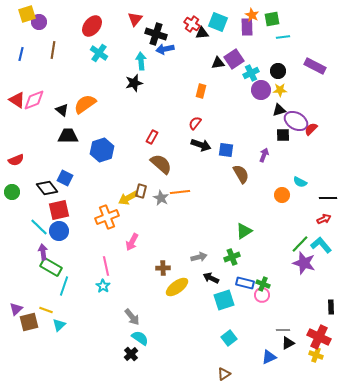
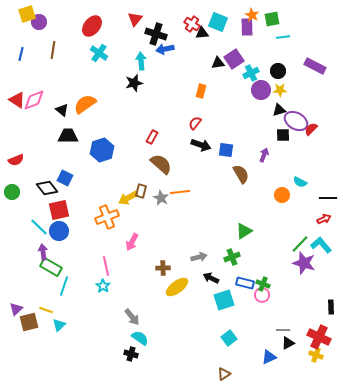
black cross at (131, 354): rotated 32 degrees counterclockwise
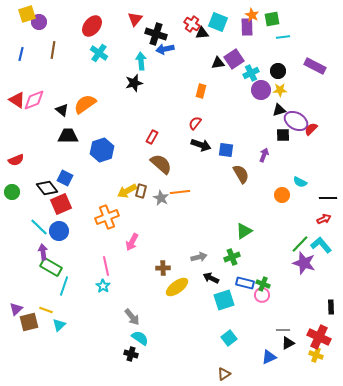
yellow arrow at (128, 198): moved 1 px left, 7 px up
red square at (59, 210): moved 2 px right, 6 px up; rotated 10 degrees counterclockwise
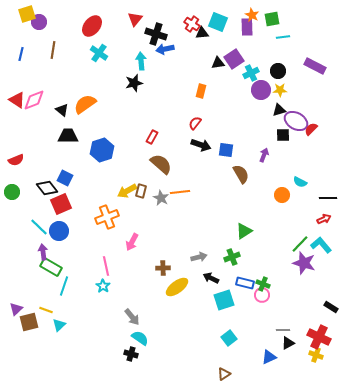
black rectangle at (331, 307): rotated 56 degrees counterclockwise
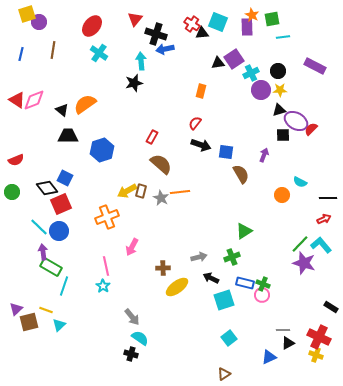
blue square at (226, 150): moved 2 px down
pink arrow at (132, 242): moved 5 px down
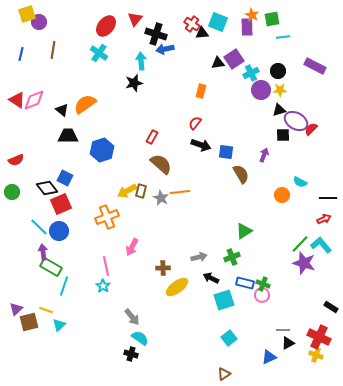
red ellipse at (92, 26): moved 14 px right
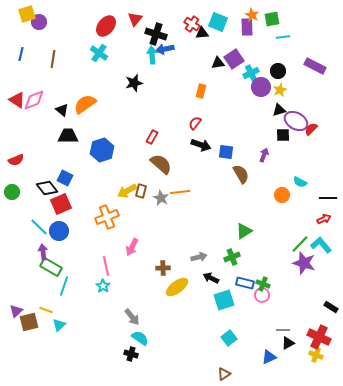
brown line at (53, 50): moved 9 px down
cyan arrow at (141, 61): moved 11 px right, 6 px up
purple circle at (261, 90): moved 3 px up
yellow star at (280, 90): rotated 24 degrees counterclockwise
purple triangle at (16, 309): moved 2 px down
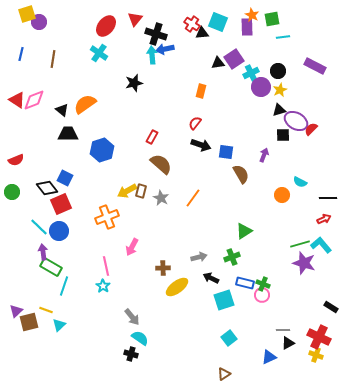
black trapezoid at (68, 136): moved 2 px up
orange line at (180, 192): moved 13 px right, 6 px down; rotated 48 degrees counterclockwise
green line at (300, 244): rotated 30 degrees clockwise
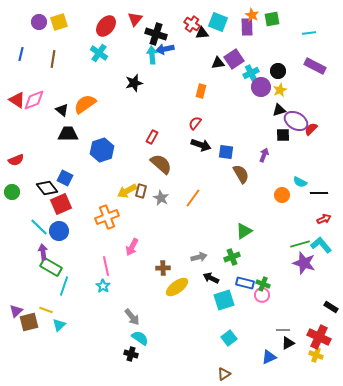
yellow square at (27, 14): moved 32 px right, 8 px down
cyan line at (283, 37): moved 26 px right, 4 px up
black line at (328, 198): moved 9 px left, 5 px up
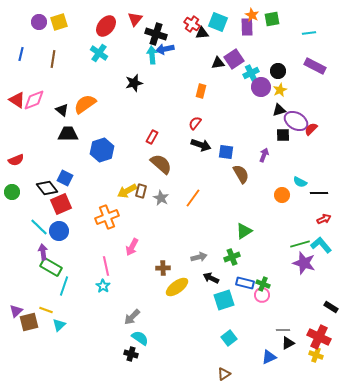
gray arrow at (132, 317): rotated 84 degrees clockwise
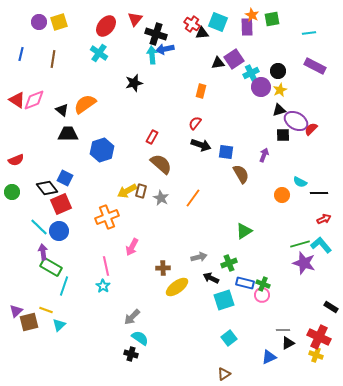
green cross at (232, 257): moved 3 px left, 6 px down
